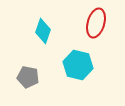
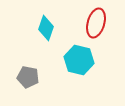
cyan diamond: moved 3 px right, 3 px up
cyan hexagon: moved 1 px right, 5 px up
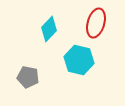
cyan diamond: moved 3 px right, 1 px down; rotated 25 degrees clockwise
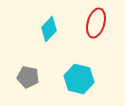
cyan hexagon: moved 19 px down
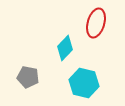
cyan diamond: moved 16 px right, 19 px down
cyan hexagon: moved 5 px right, 4 px down
